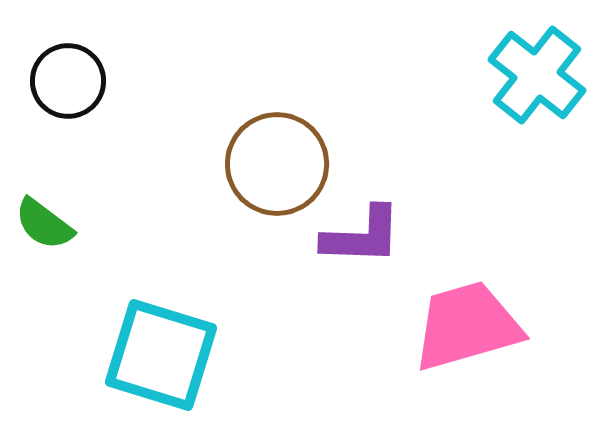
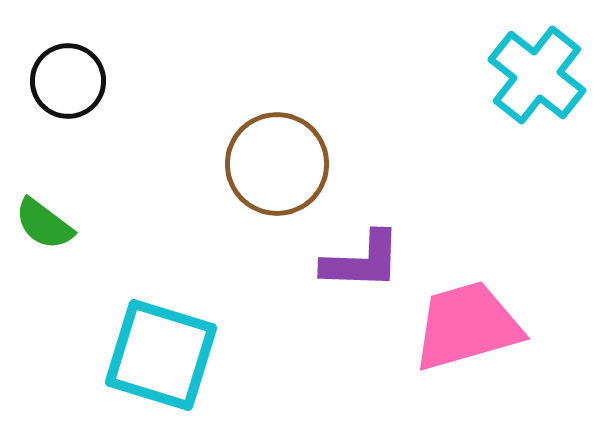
purple L-shape: moved 25 px down
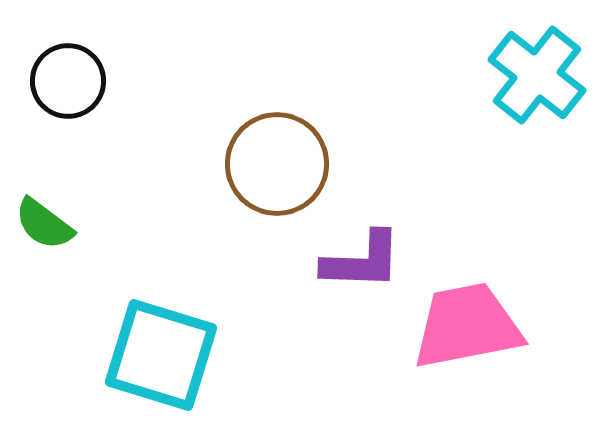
pink trapezoid: rotated 5 degrees clockwise
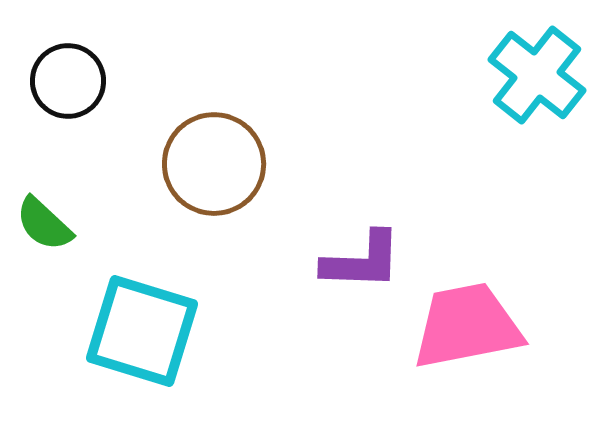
brown circle: moved 63 px left
green semicircle: rotated 6 degrees clockwise
cyan square: moved 19 px left, 24 px up
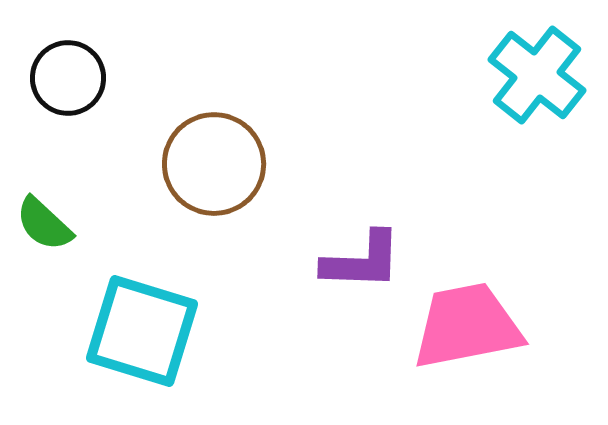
black circle: moved 3 px up
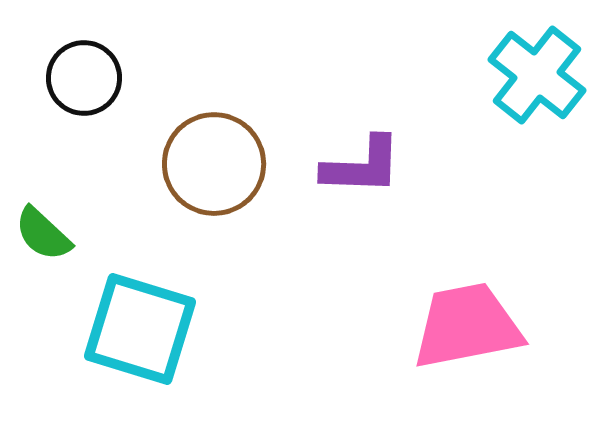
black circle: moved 16 px right
green semicircle: moved 1 px left, 10 px down
purple L-shape: moved 95 px up
cyan square: moved 2 px left, 2 px up
